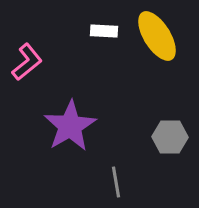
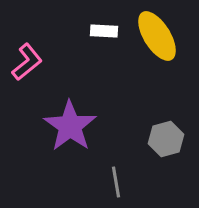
purple star: rotated 6 degrees counterclockwise
gray hexagon: moved 4 px left, 2 px down; rotated 16 degrees counterclockwise
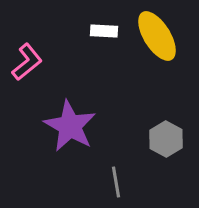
purple star: rotated 6 degrees counterclockwise
gray hexagon: rotated 16 degrees counterclockwise
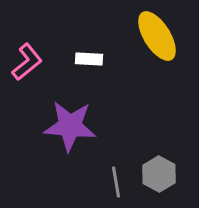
white rectangle: moved 15 px left, 28 px down
purple star: rotated 24 degrees counterclockwise
gray hexagon: moved 7 px left, 35 px down
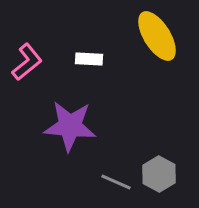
gray line: rotated 56 degrees counterclockwise
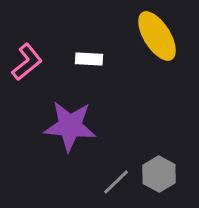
gray line: rotated 68 degrees counterclockwise
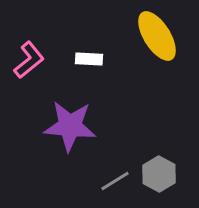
pink L-shape: moved 2 px right, 2 px up
gray line: moved 1 px left, 1 px up; rotated 12 degrees clockwise
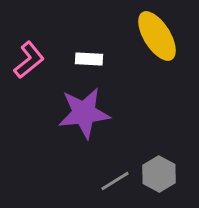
purple star: moved 14 px right, 13 px up; rotated 12 degrees counterclockwise
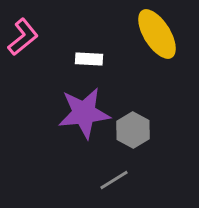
yellow ellipse: moved 2 px up
pink L-shape: moved 6 px left, 23 px up
gray hexagon: moved 26 px left, 44 px up
gray line: moved 1 px left, 1 px up
